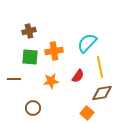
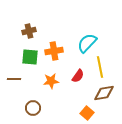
brown diamond: moved 2 px right
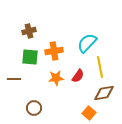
orange star: moved 5 px right, 3 px up
brown circle: moved 1 px right
orange square: moved 2 px right
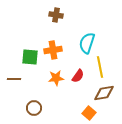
brown cross: moved 27 px right, 16 px up; rotated 24 degrees clockwise
cyan semicircle: rotated 25 degrees counterclockwise
orange cross: moved 1 px left, 1 px up
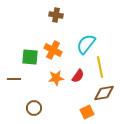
cyan semicircle: moved 1 px left, 1 px down; rotated 20 degrees clockwise
orange cross: rotated 36 degrees clockwise
orange square: moved 2 px left, 1 px up; rotated 24 degrees clockwise
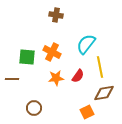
orange cross: moved 1 px left, 2 px down
green square: moved 3 px left
brown line: moved 2 px left
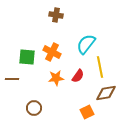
brown diamond: moved 2 px right
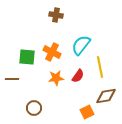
cyan semicircle: moved 5 px left, 1 px down
brown diamond: moved 3 px down
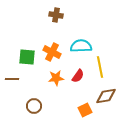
cyan semicircle: moved 1 px down; rotated 50 degrees clockwise
brown circle: moved 2 px up
orange square: moved 2 px left, 2 px up
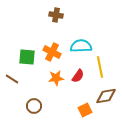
brown line: rotated 32 degrees clockwise
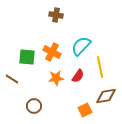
cyan semicircle: rotated 45 degrees counterclockwise
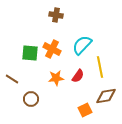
cyan semicircle: moved 1 px right, 1 px up
orange cross: moved 3 px up
green square: moved 3 px right, 4 px up
brown circle: moved 3 px left, 7 px up
